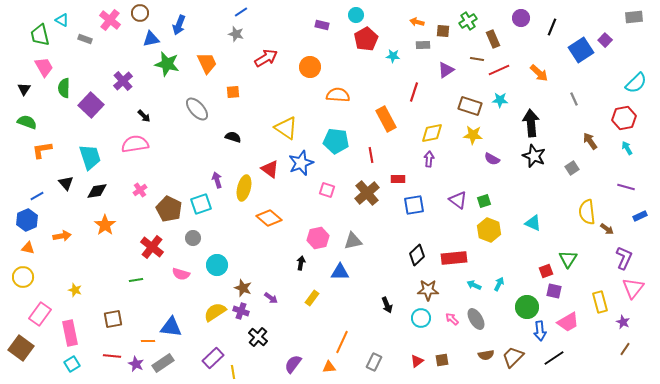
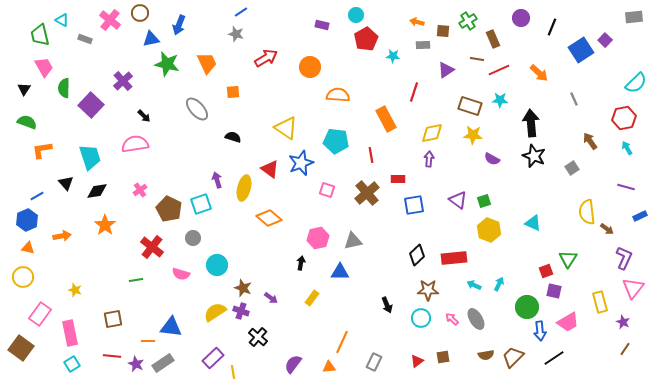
brown square at (442, 360): moved 1 px right, 3 px up
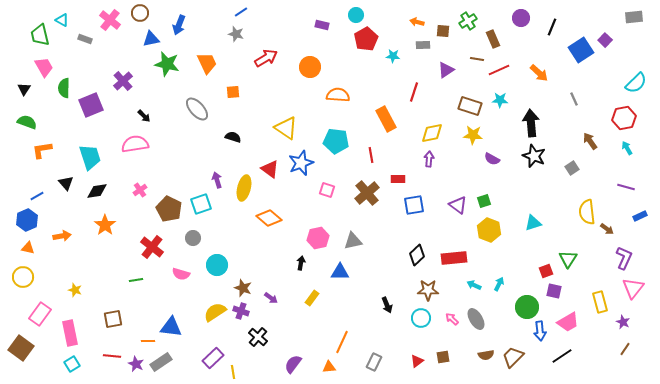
purple square at (91, 105): rotated 25 degrees clockwise
purple triangle at (458, 200): moved 5 px down
cyan triangle at (533, 223): rotated 42 degrees counterclockwise
black line at (554, 358): moved 8 px right, 2 px up
gray rectangle at (163, 363): moved 2 px left, 1 px up
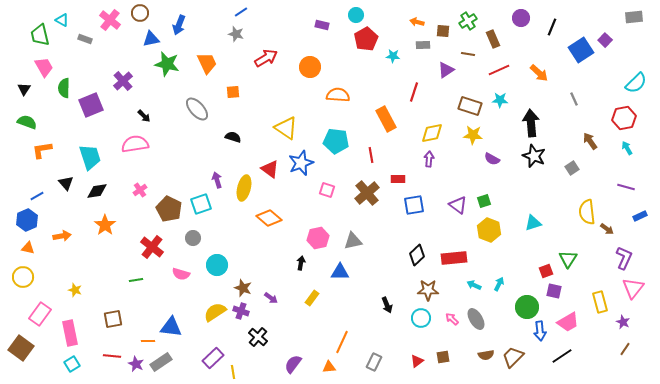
brown line at (477, 59): moved 9 px left, 5 px up
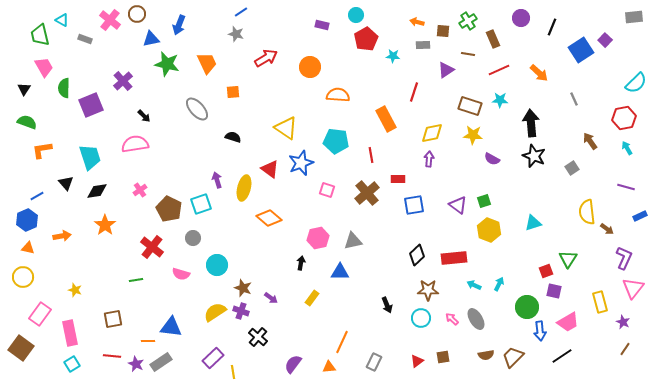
brown circle at (140, 13): moved 3 px left, 1 px down
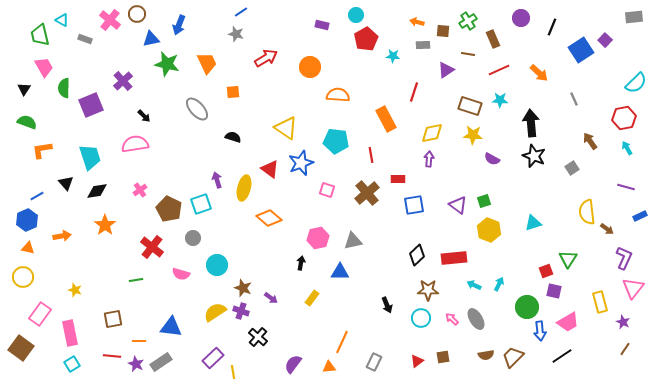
orange line at (148, 341): moved 9 px left
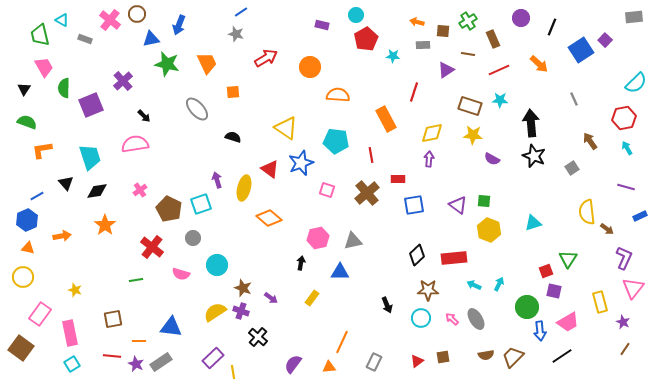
orange arrow at (539, 73): moved 9 px up
green square at (484, 201): rotated 24 degrees clockwise
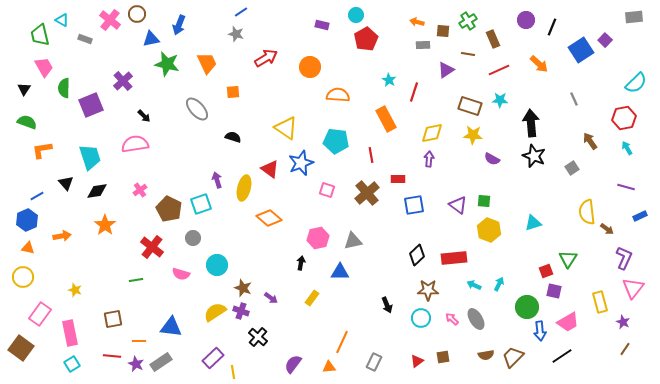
purple circle at (521, 18): moved 5 px right, 2 px down
cyan star at (393, 56): moved 4 px left, 24 px down; rotated 24 degrees clockwise
